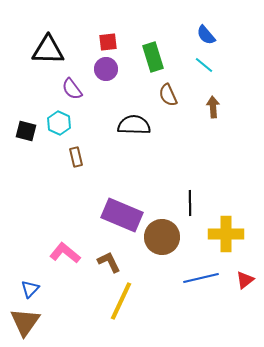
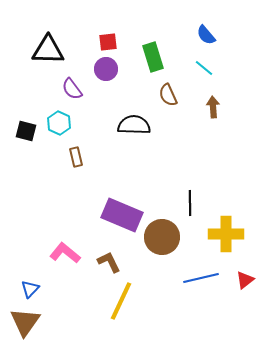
cyan line: moved 3 px down
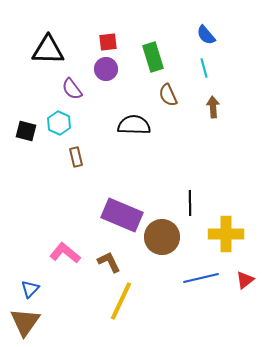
cyan line: rotated 36 degrees clockwise
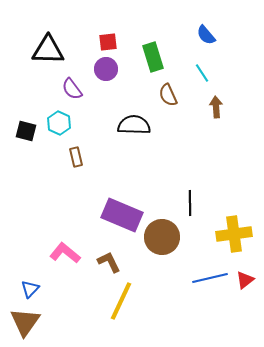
cyan line: moved 2 px left, 5 px down; rotated 18 degrees counterclockwise
brown arrow: moved 3 px right
yellow cross: moved 8 px right; rotated 8 degrees counterclockwise
blue line: moved 9 px right
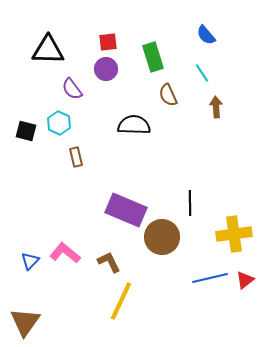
purple rectangle: moved 4 px right, 5 px up
blue triangle: moved 28 px up
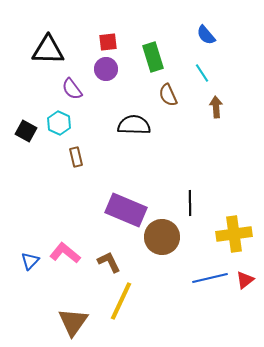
black square: rotated 15 degrees clockwise
brown triangle: moved 48 px right
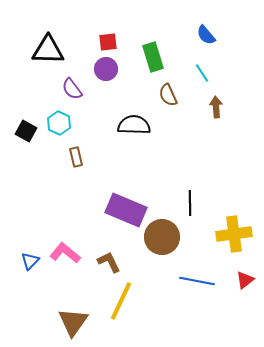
blue line: moved 13 px left, 3 px down; rotated 24 degrees clockwise
